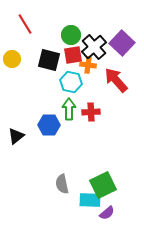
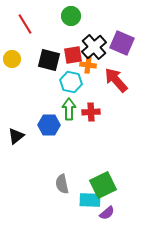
green circle: moved 19 px up
purple square: rotated 20 degrees counterclockwise
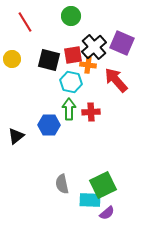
red line: moved 2 px up
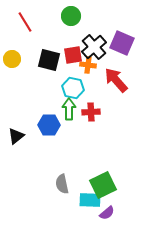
cyan hexagon: moved 2 px right, 6 px down
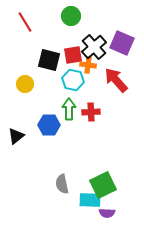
yellow circle: moved 13 px right, 25 px down
cyan hexagon: moved 8 px up
purple semicircle: rotated 42 degrees clockwise
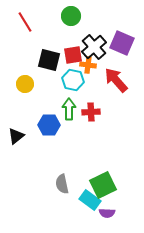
cyan rectangle: rotated 35 degrees clockwise
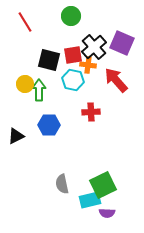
green arrow: moved 30 px left, 19 px up
black triangle: rotated 12 degrees clockwise
cyan rectangle: rotated 50 degrees counterclockwise
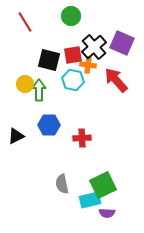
red cross: moved 9 px left, 26 px down
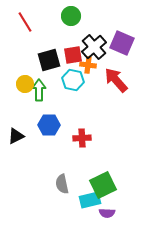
black square: rotated 30 degrees counterclockwise
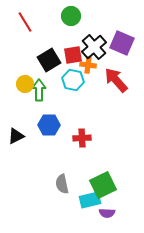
black square: rotated 15 degrees counterclockwise
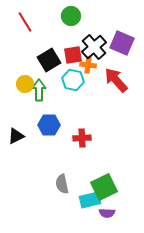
green square: moved 1 px right, 2 px down
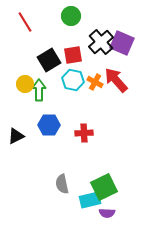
black cross: moved 7 px right, 5 px up
orange cross: moved 7 px right, 17 px down; rotated 21 degrees clockwise
red cross: moved 2 px right, 5 px up
